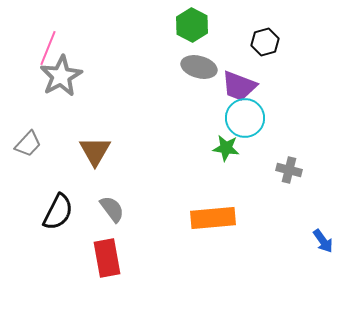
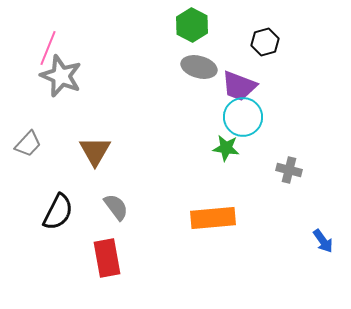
gray star: rotated 21 degrees counterclockwise
cyan circle: moved 2 px left, 1 px up
gray semicircle: moved 4 px right, 2 px up
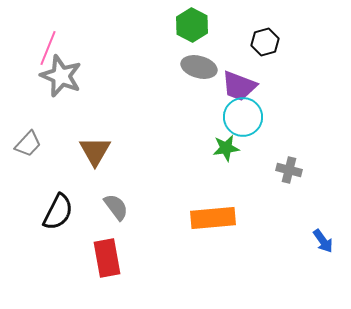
green star: rotated 16 degrees counterclockwise
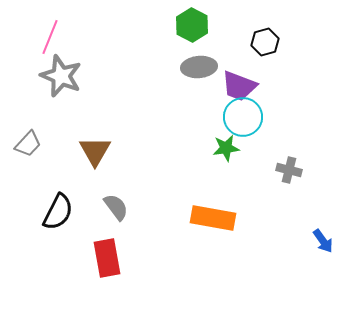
pink line: moved 2 px right, 11 px up
gray ellipse: rotated 20 degrees counterclockwise
orange rectangle: rotated 15 degrees clockwise
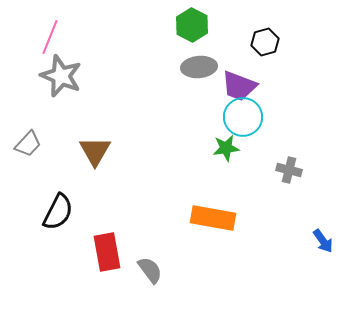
gray semicircle: moved 34 px right, 63 px down
red rectangle: moved 6 px up
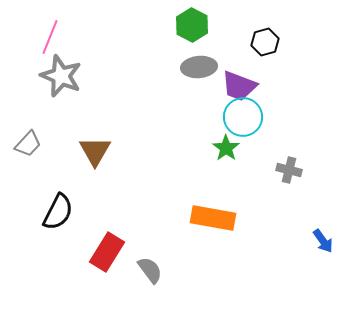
green star: rotated 28 degrees counterclockwise
red rectangle: rotated 42 degrees clockwise
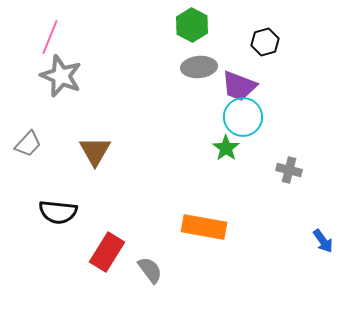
black semicircle: rotated 69 degrees clockwise
orange rectangle: moved 9 px left, 9 px down
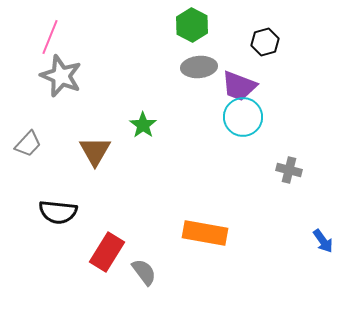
green star: moved 83 px left, 23 px up
orange rectangle: moved 1 px right, 6 px down
gray semicircle: moved 6 px left, 2 px down
